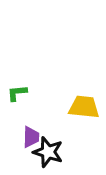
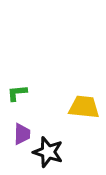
purple trapezoid: moved 9 px left, 3 px up
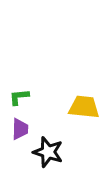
green L-shape: moved 2 px right, 4 px down
purple trapezoid: moved 2 px left, 5 px up
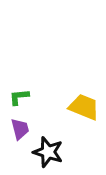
yellow trapezoid: rotated 16 degrees clockwise
purple trapezoid: rotated 15 degrees counterclockwise
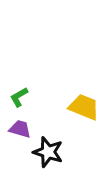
green L-shape: rotated 25 degrees counterclockwise
purple trapezoid: rotated 60 degrees counterclockwise
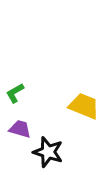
green L-shape: moved 4 px left, 4 px up
yellow trapezoid: moved 1 px up
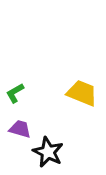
yellow trapezoid: moved 2 px left, 13 px up
black star: rotated 8 degrees clockwise
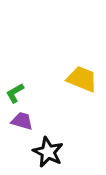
yellow trapezoid: moved 14 px up
purple trapezoid: moved 2 px right, 8 px up
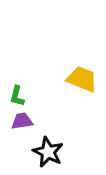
green L-shape: moved 2 px right, 3 px down; rotated 45 degrees counterclockwise
purple trapezoid: rotated 25 degrees counterclockwise
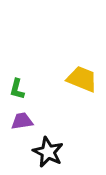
green L-shape: moved 7 px up
